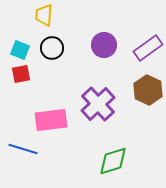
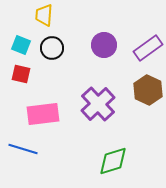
cyan square: moved 1 px right, 5 px up
red square: rotated 24 degrees clockwise
pink rectangle: moved 8 px left, 6 px up
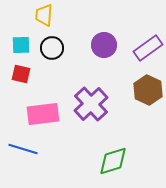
cyan square: rotated 24 degrees counterclockwise
purple cross: moved 7 px left
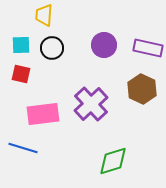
purple rectangle: rotated 48 degrees clockwise
brown hexagon: moved 6 px left, 1 px up
blue line: moved 1 px up
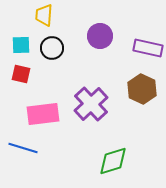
purple circle: moved 4 px left, 9 px up
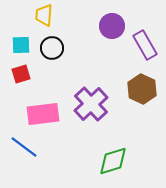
purple circle: moved 12 px right, 10 px up
purple rectangle: moved 3 px left, 3 px up; rotated 48 degrees clockwise
red square: rotated 30 degrees counterclockwise
blue line: moved 1 px right, 1 px up; rotated 20 degrees clockwise
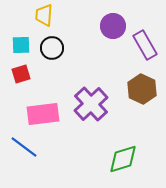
purple circle: moved 1 px right
green diamond: moved 10 px right, 2 px up
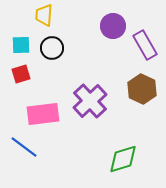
purple cross: moved 1 px left, 3 px up
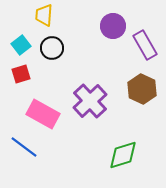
cyan square: rotated 36 degrees counterclockwise
pink rectangle: rotated 36 degrees clockwise
green diamond: moved 4 px up
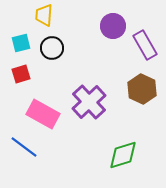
cyan square: moved 2 px up; rotated 24 degrees clockwise
purple cross: moved 1 px left, 1 px down
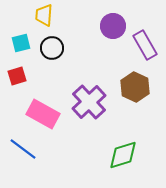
red square: moved 4 px left, 2 px down
brown hexagon: moved 7 px left, 2 px up
blue line: moved 1 px left, 2 px down
